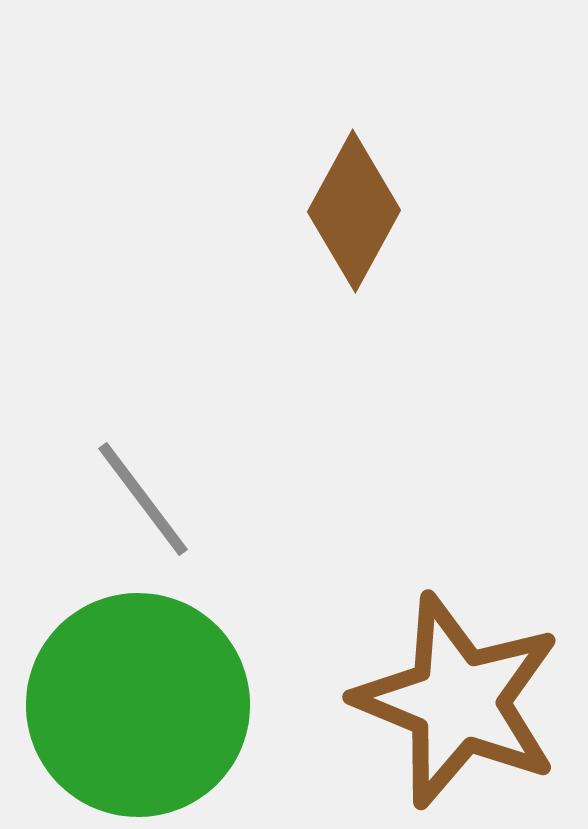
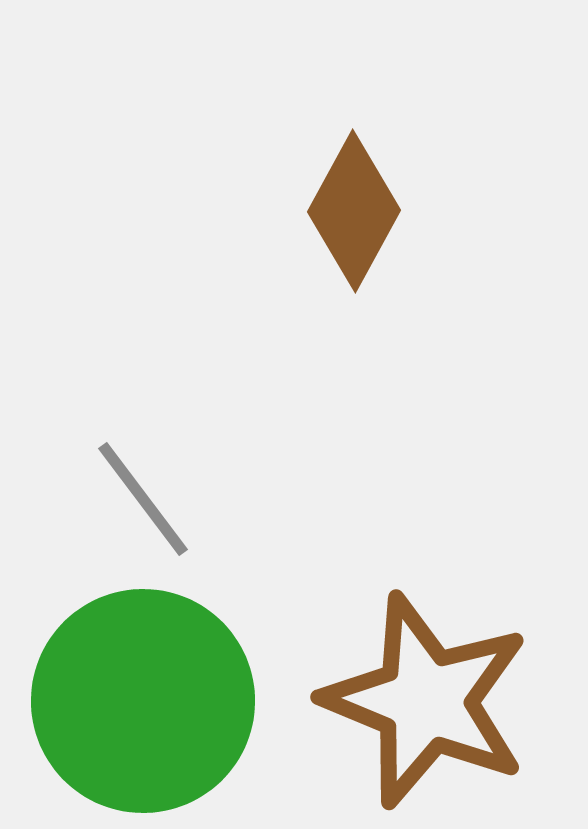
brown star: moved 32 px left
green circle: moved 5 px right, 4 px up
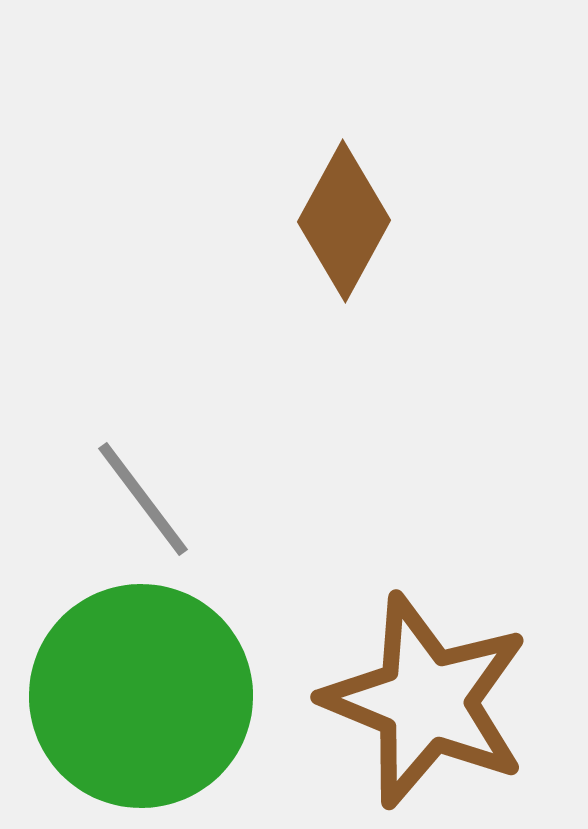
brown diamond: moved 10 px left, 10 px down
green circle: moved 2 px left, 5 px up
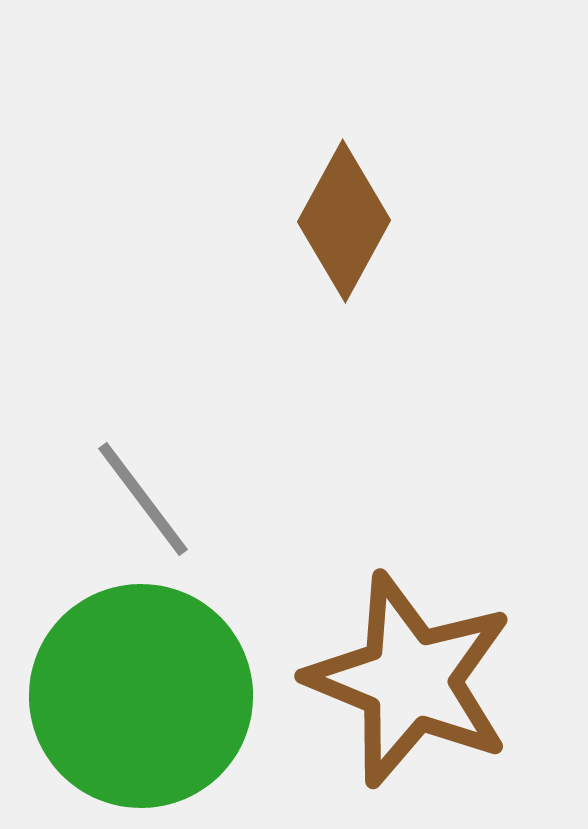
brown star: moved 16 px left, 21 px up
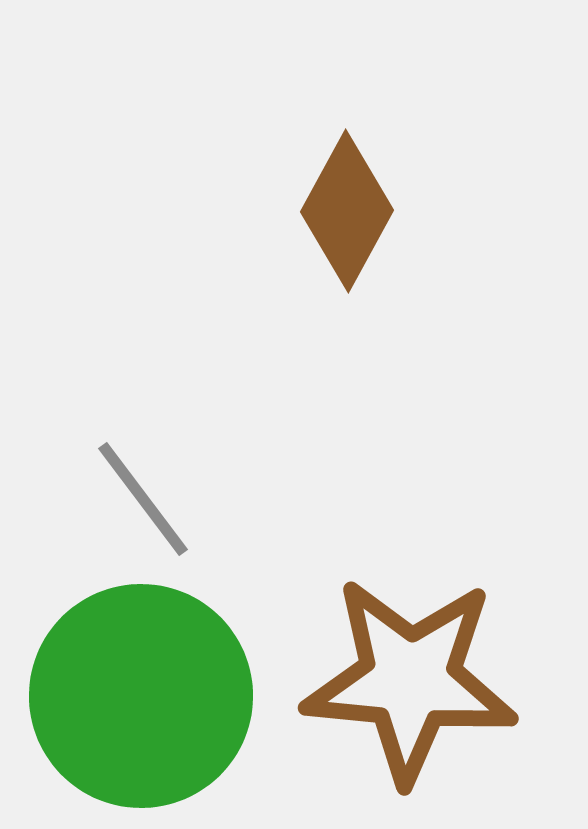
brown diamond: moved 3 px right, 10 px up
brown star: rotated 17 degrees counterclockwise
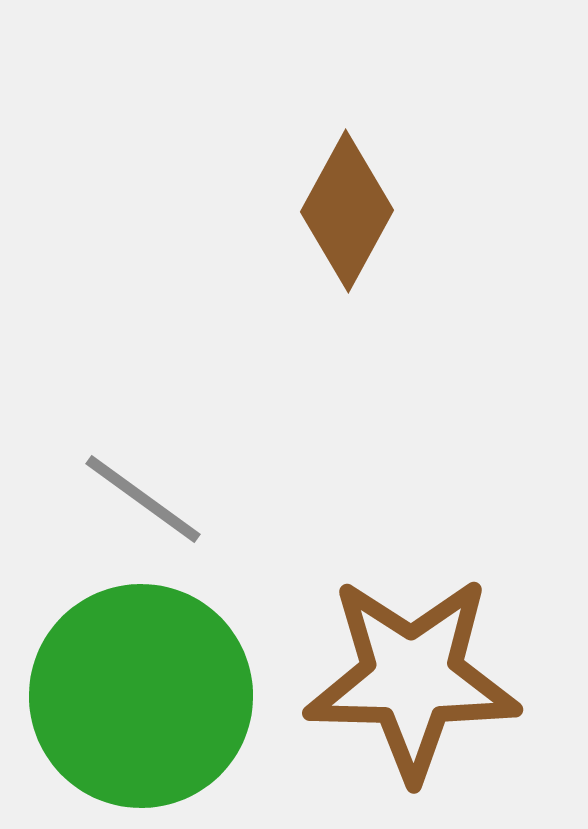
gray line: rotated 17 degrees counterclockwise
brown star: moved 2 px right, 2 px up; rotated 4 degrees counterclockwise
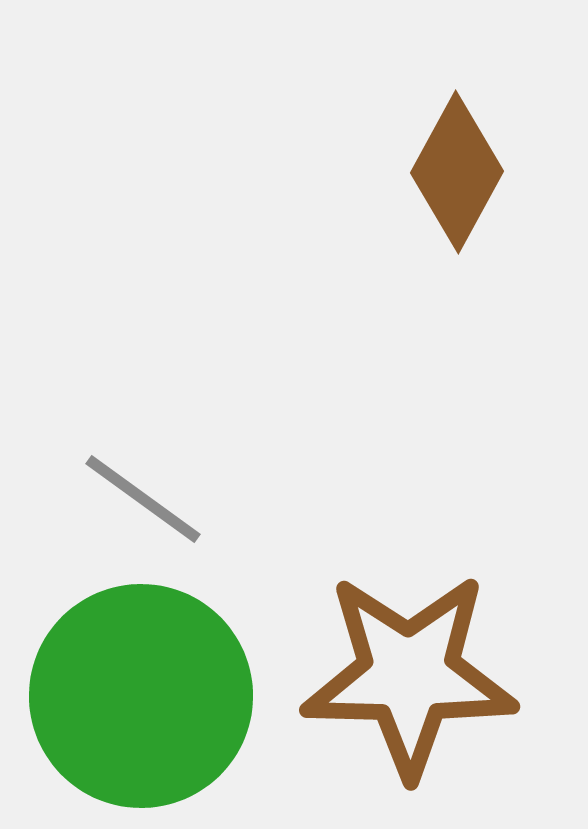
brown diamond: moved 110 px right, 39 px up
brown star: moved 3 px left, 3 px up
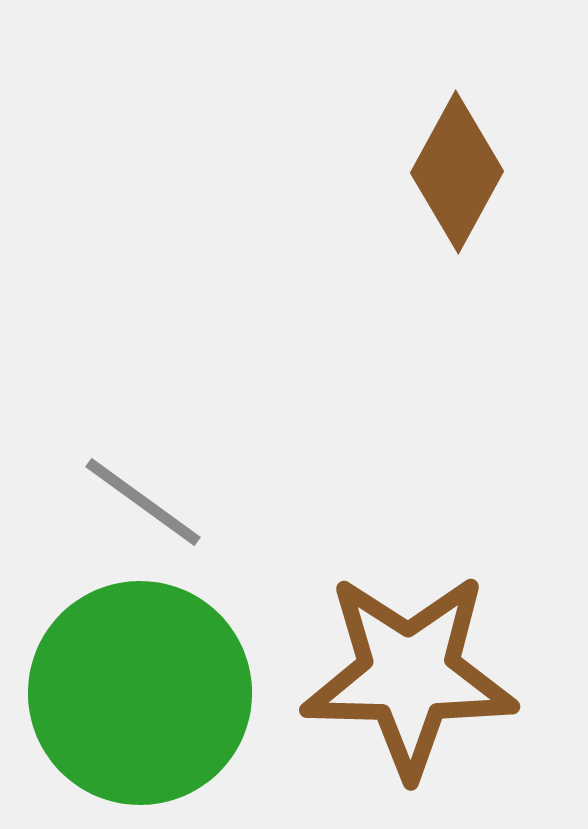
gray line: moved 3 px down
green circle: moved 1 px left, 3 px up
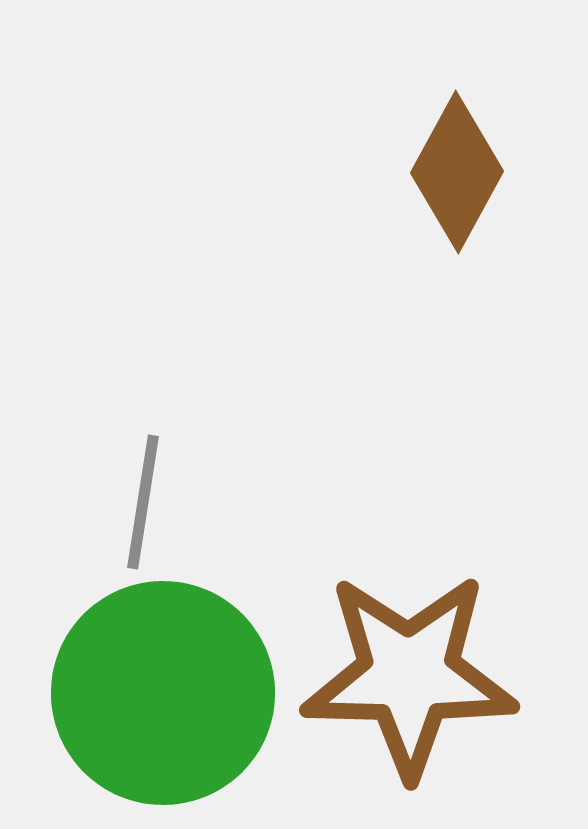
gray line: rotated 63 degrees clockwise
green circle: moved 23 px right
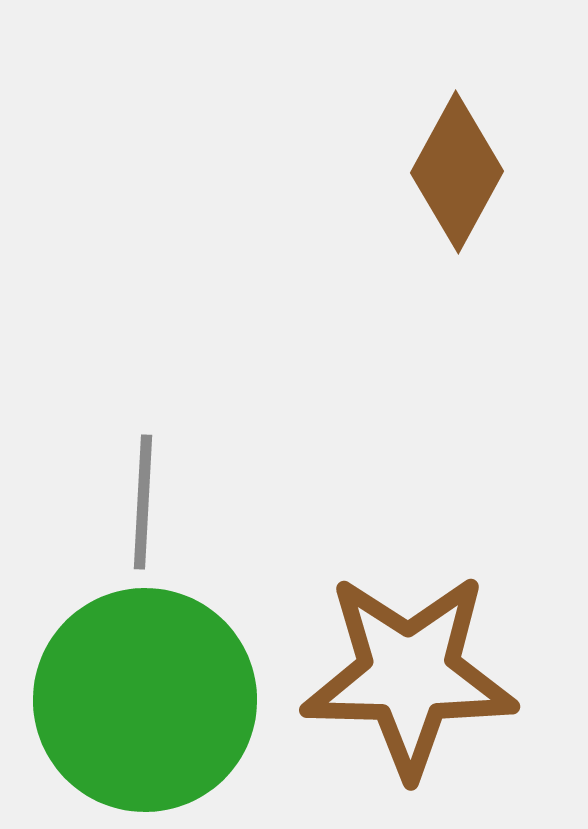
gray line: rotated 6 degrees counterclockwise
green circle: moved 18 px left, 7 px down
